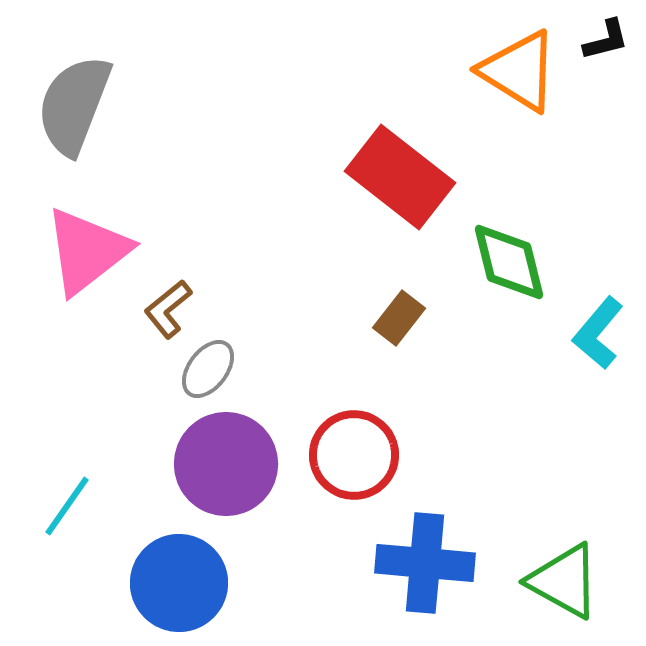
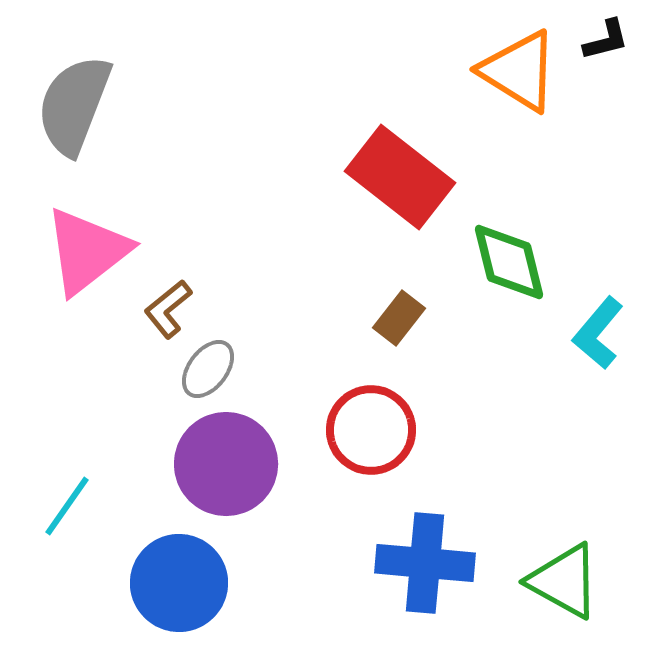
red circle: moved 17 px right, 25 px up
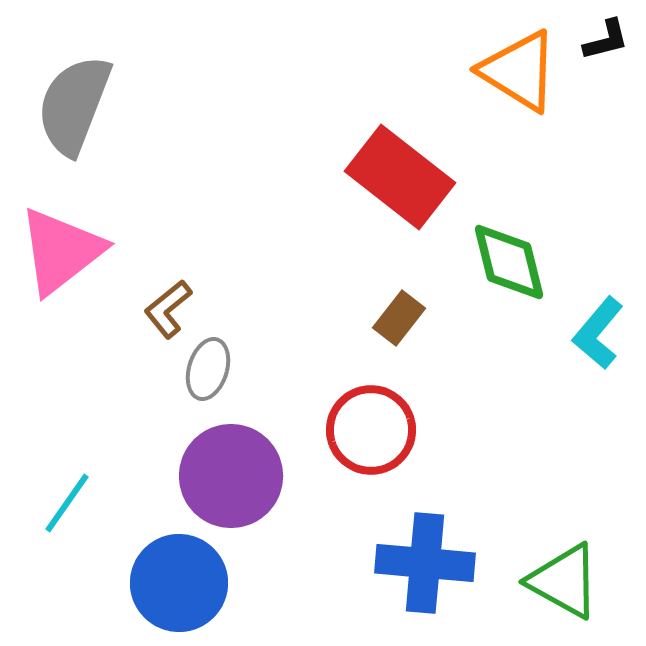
pink triangle: moved 26 px left
gray ellipse: rotated 20 degrees counterclockwise
purple circle: moved 5 px right, 12 px down
cyan line: moved 3 px up
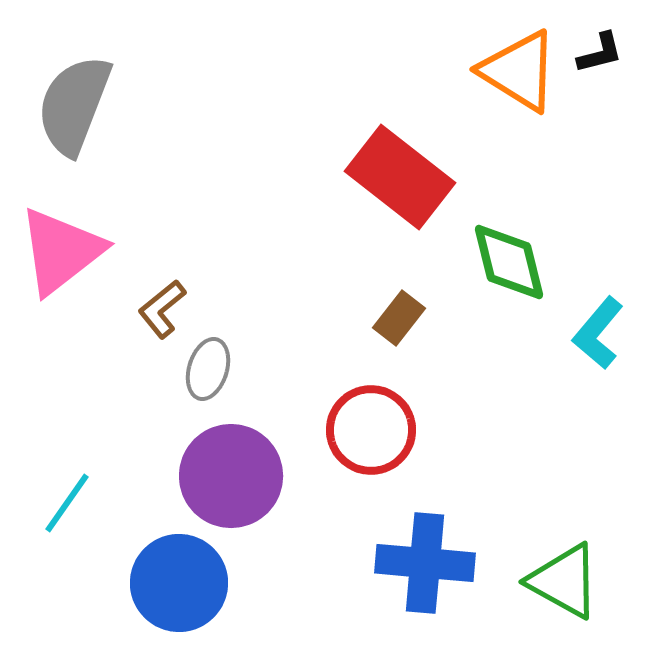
black L-shape: moved 6 px left, 13 px down
brown L-shape: moved 6 px left
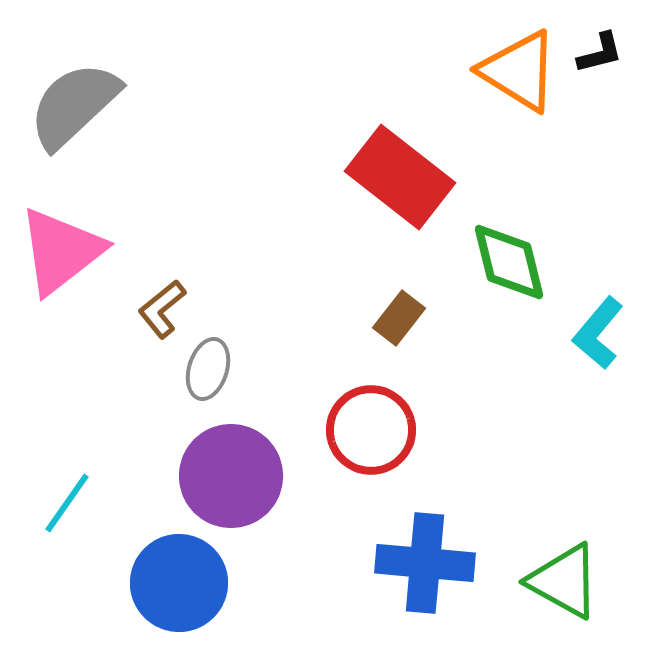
gray semicircle: rotated 26 degrees clockwise
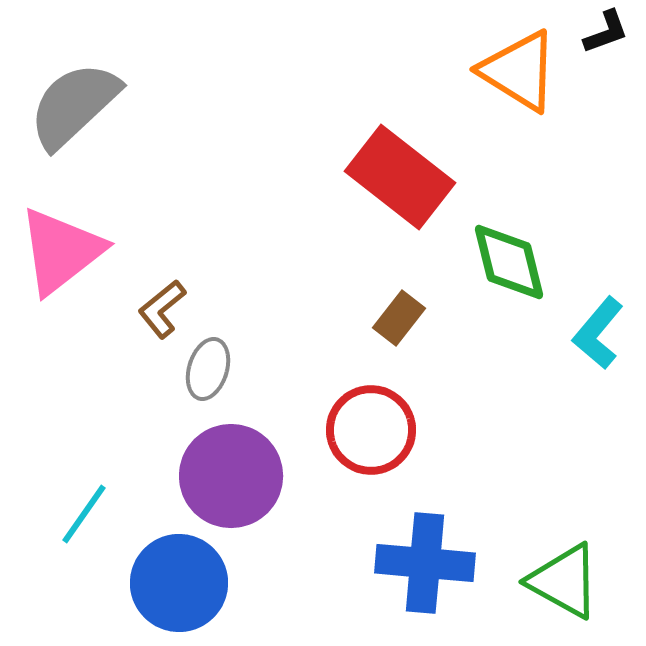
black L-shape: moved 6 px right, 21 px up; rotated 6 degrees counterclockwise
cyan line: moved 17 px right, 11 px down
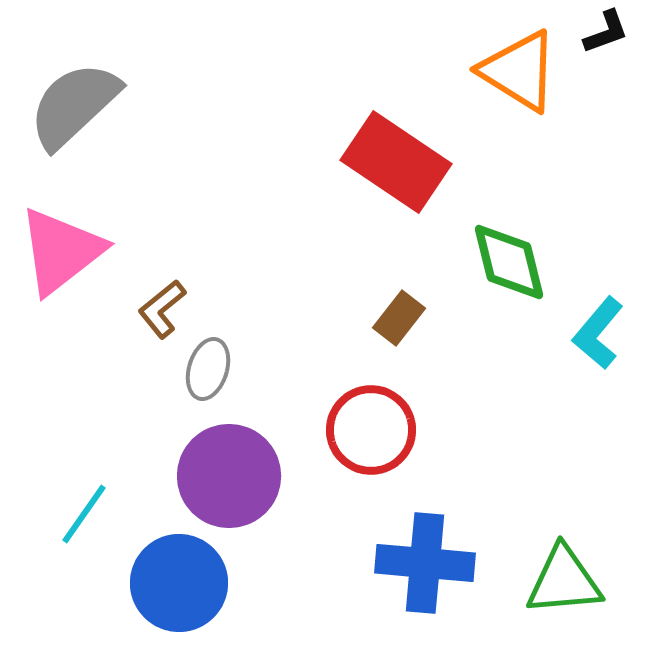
red rectangle: moved 4 px left, 15 px up; rotated 4 degrees counterclockwise
purple circle: moved 2 px left
green triangle: rotated 34 degrees counterclockwise
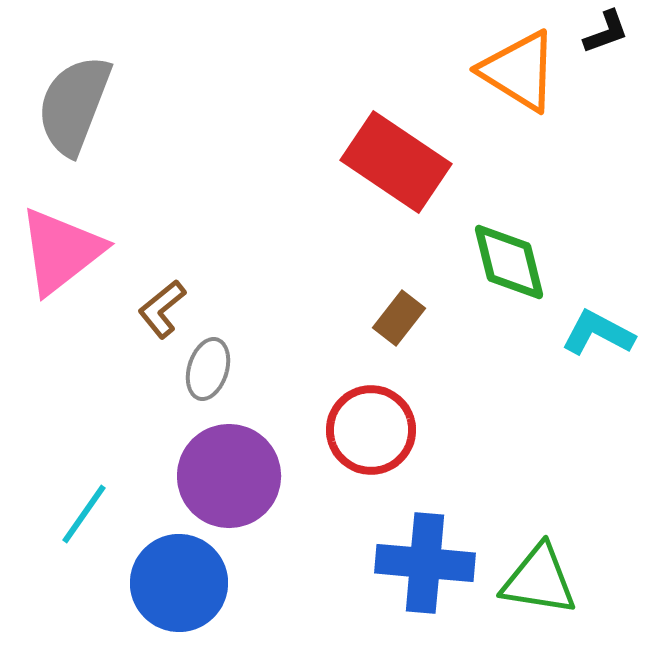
gray semicircle: rotated 26 degrees counterclockwise
cyan L-shape: rotated 78 degrees clockwise
green triangle: moved 25 px left, 1 px up; rotated 14 degrees clockwise
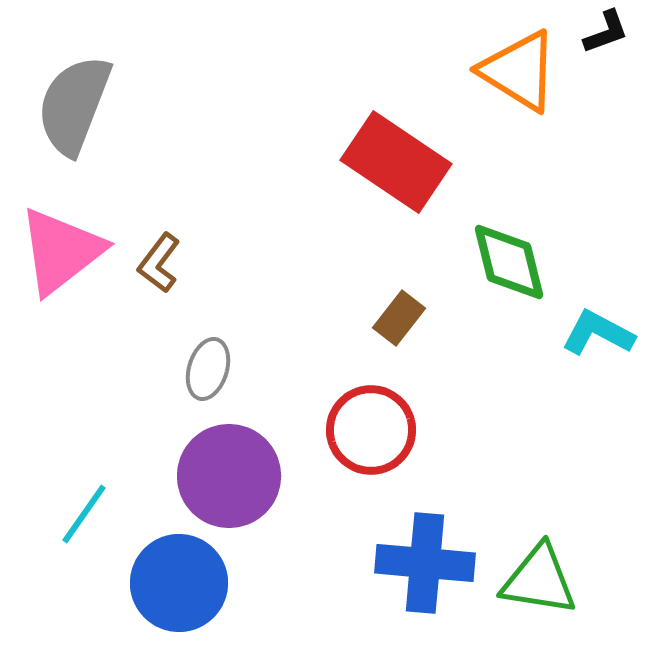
brown L-shape: moved 3 px left, 46 px up; rotated 14 degrees counterclockwise
